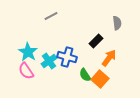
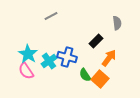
cyan star: moved 2 px down
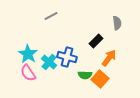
cyan cross: moved 1 px down; rotated 14 degrees counterclockwise
pink semicircle: moved 2 px right, 2 px down
green semicircle: rotated 56 degrees counterclockwise
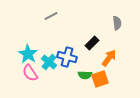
black rectangle: moved 4 px left, 2 px down
pink semicircle: moved 2 px right
orange square: rotated 30 degrees clockwise
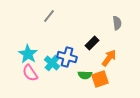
gray line: moved 2 px left; rotated 24 degrees counterclockwise
cyan cross: moved 3 px right, 1 px down
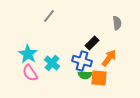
blue cross: moved 15 px right, 4 px down
orange square: moved 1 px left, 1 px up; rotated 24 degrees clockwise
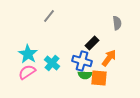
pink semicircle: moved 3 px left, 1 px up; rotated 90 degrees clockwise
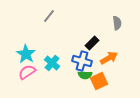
cyan star: moved 2 px left
orange arrow: rotated 24 degrees clockwise
orange square: moved 3 px down; rotated 30 degrees counterclockwise
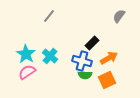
gray semicircle: moved 2 px right, 7 px up; rotated 136 degrees counterclockwise
cyan cross: moved 2 px left, 7 px up
orange square: moved 8 px right, 1 px up
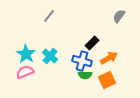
pink semicircle: moved 2 px left; rotated 12 degrees clockwise
